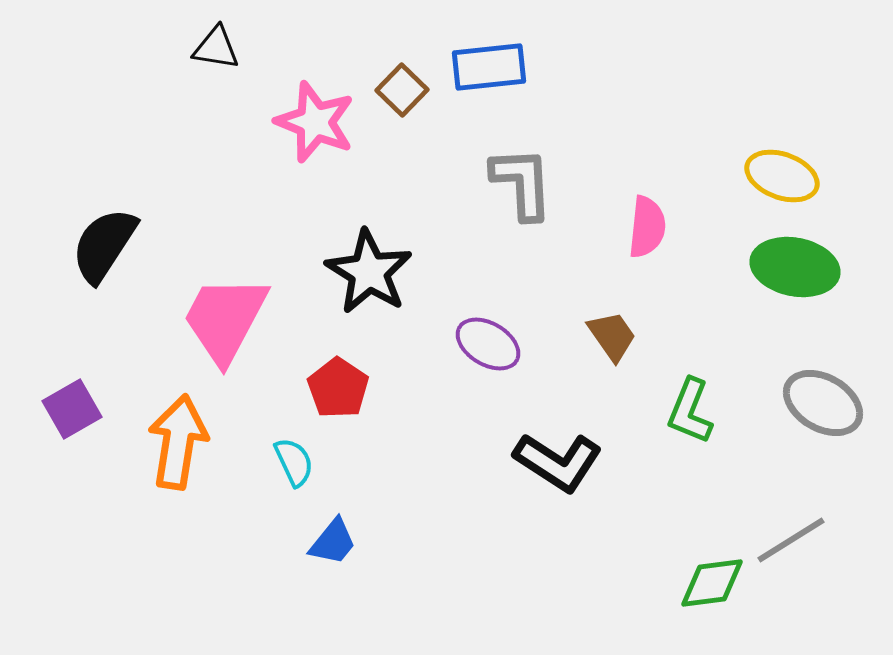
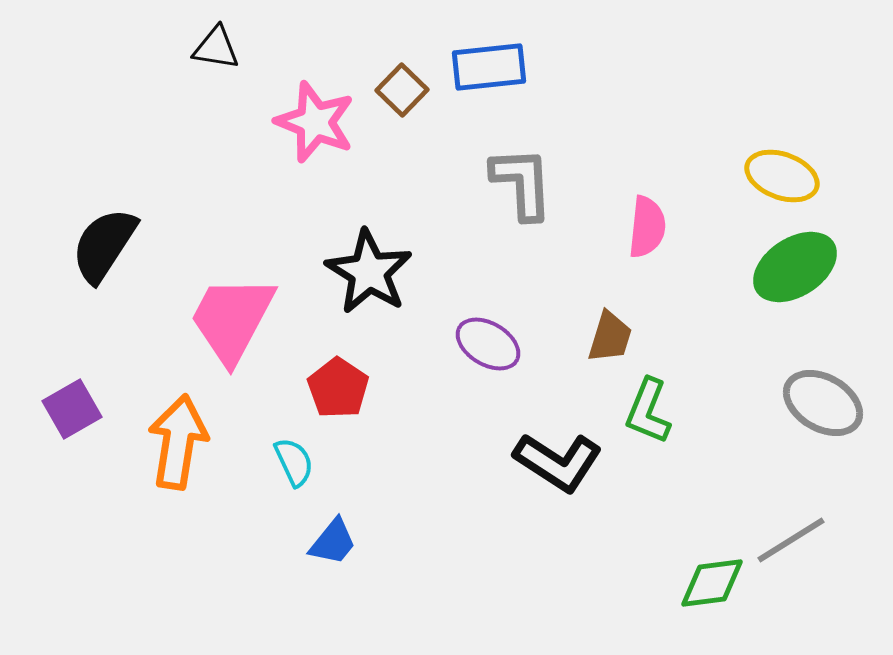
green ellipse: rotated 44 degrees counterclockwise
pink trapezoid: moved 7 px right
brown trapezoid: moved 2 px left, 1 px down; rotated 52 degrees clockwise
green L-shape: moved 42 px left
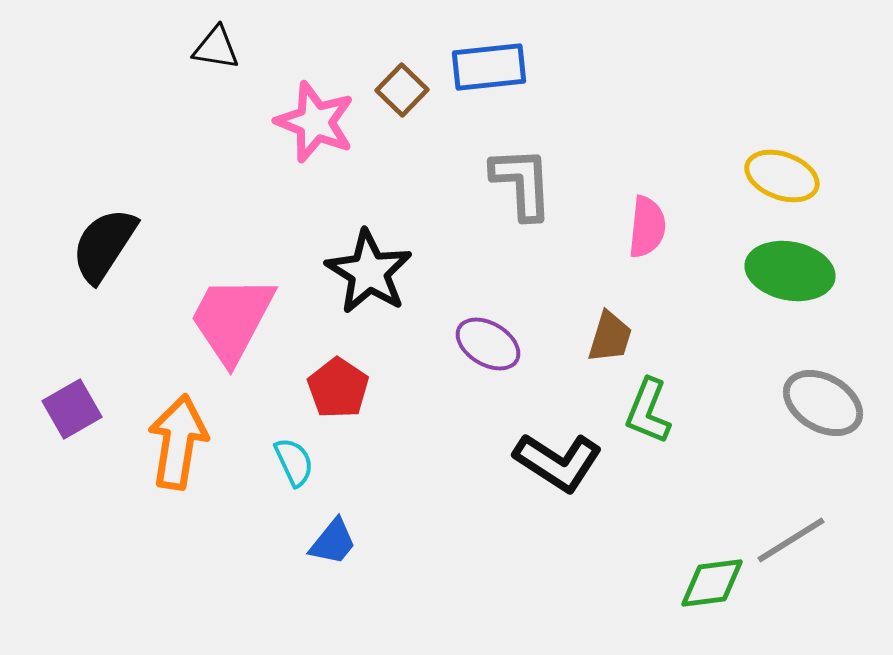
green ellipse: moved 5 px left, 4 px down; rotated 44 degrees clockwise
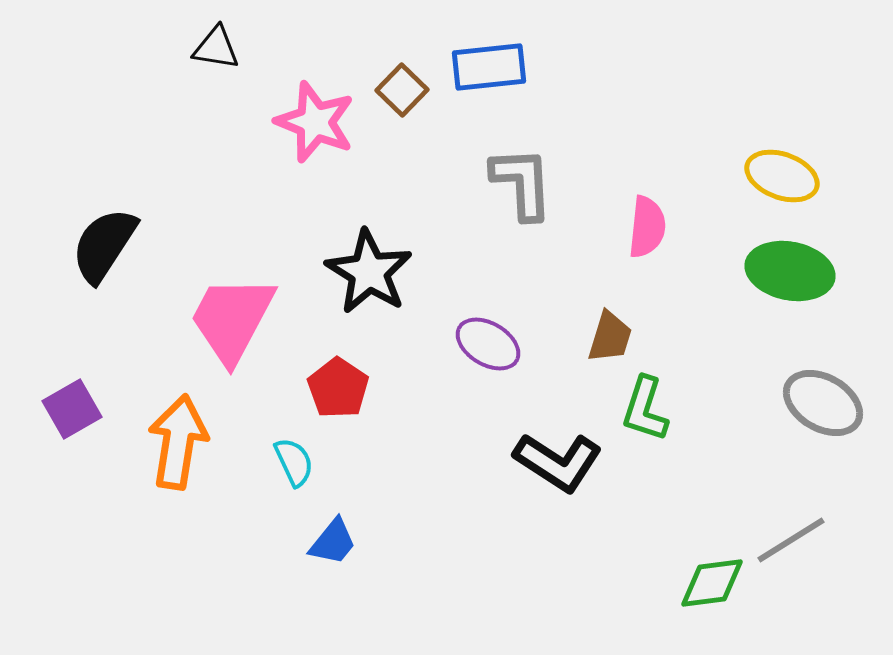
green L-shape: moved 3 px left, 2 px up; rotated 4 degrees counterclockwise
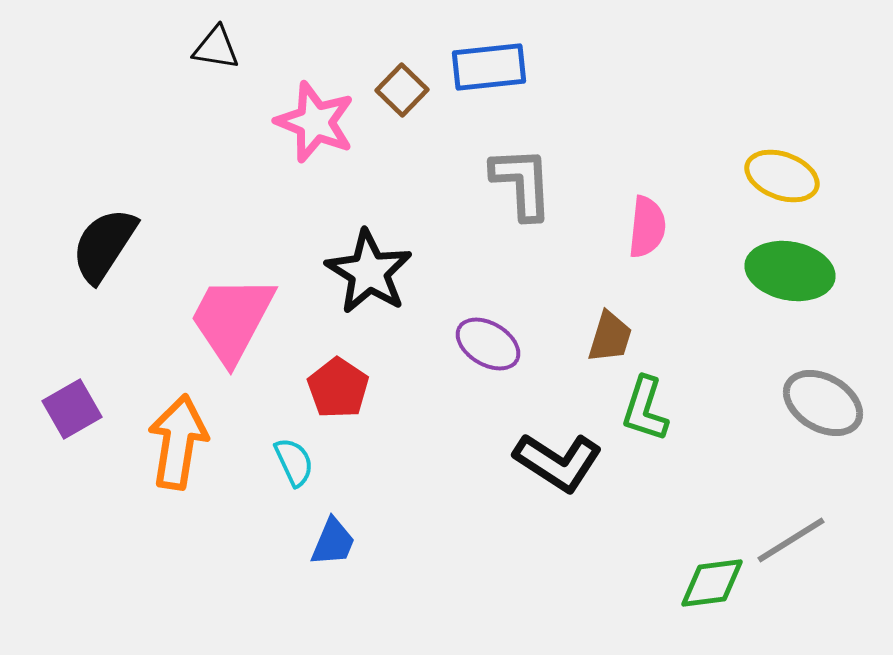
blue trapezoid: rotated 16 degrees counterclockwise
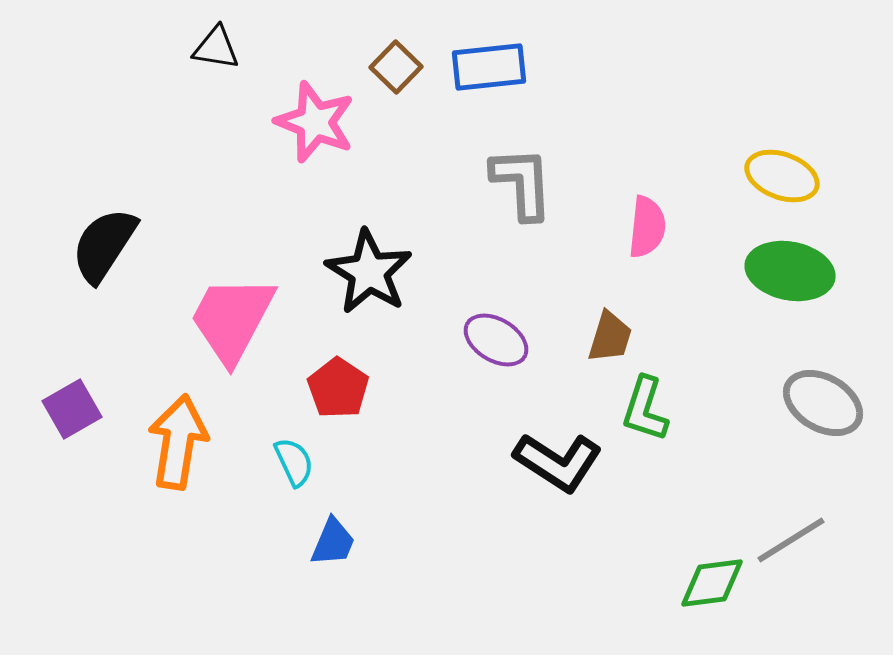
brown square: moved 6 px left, 23 px up
purple ellipse: moved 8 px right, 4 px up
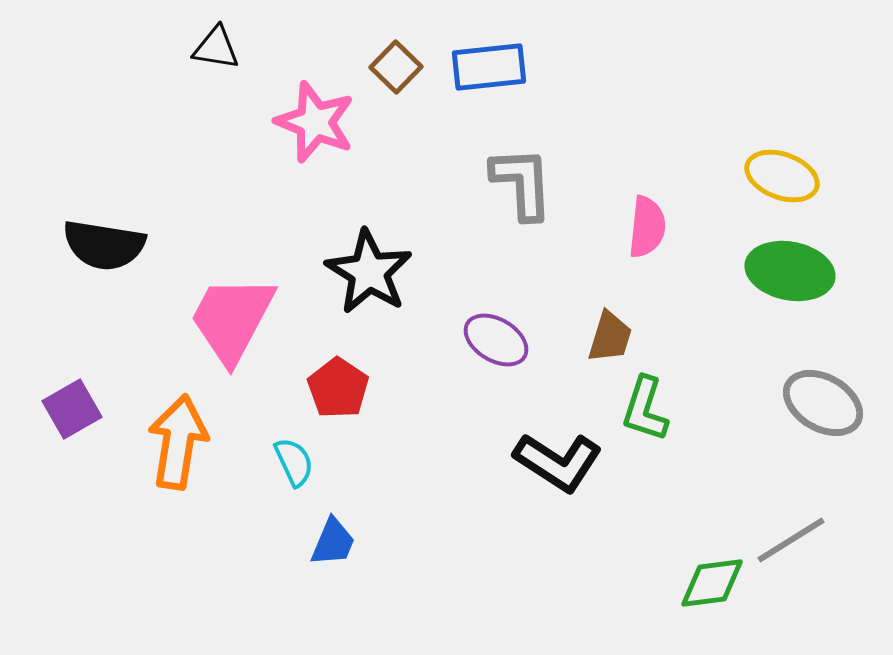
black semicircle: rotated 114 degrees counterclockwise
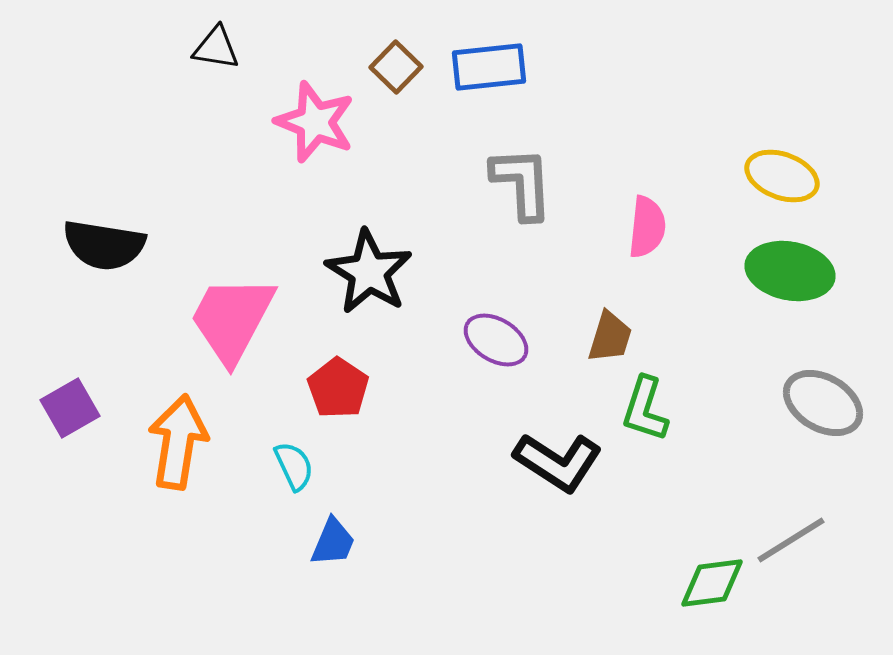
purple square: moved 2 px left, 1 px up
cyan semicircle: moved 4 px down
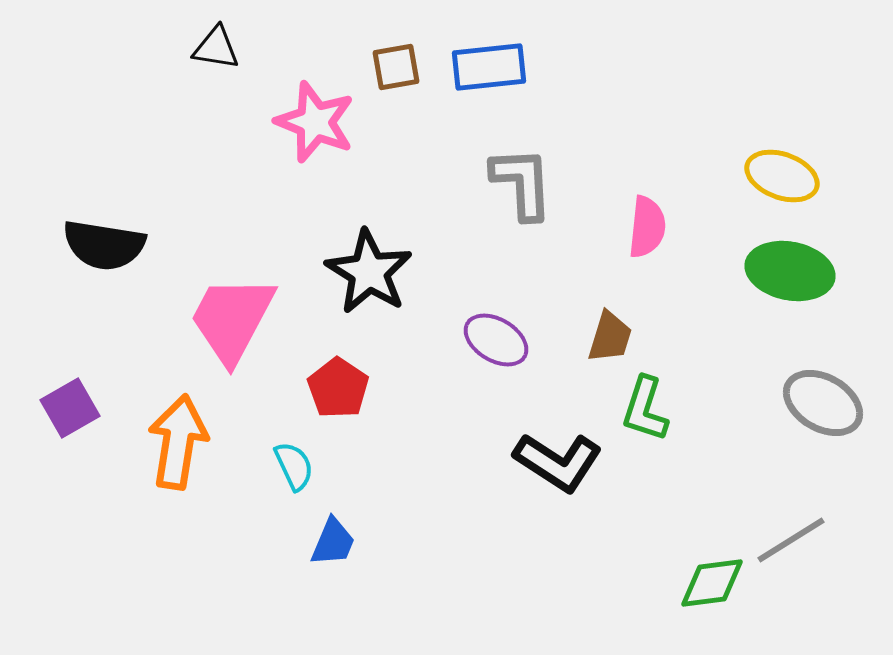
brown square: rotated 36 degrees clockwise
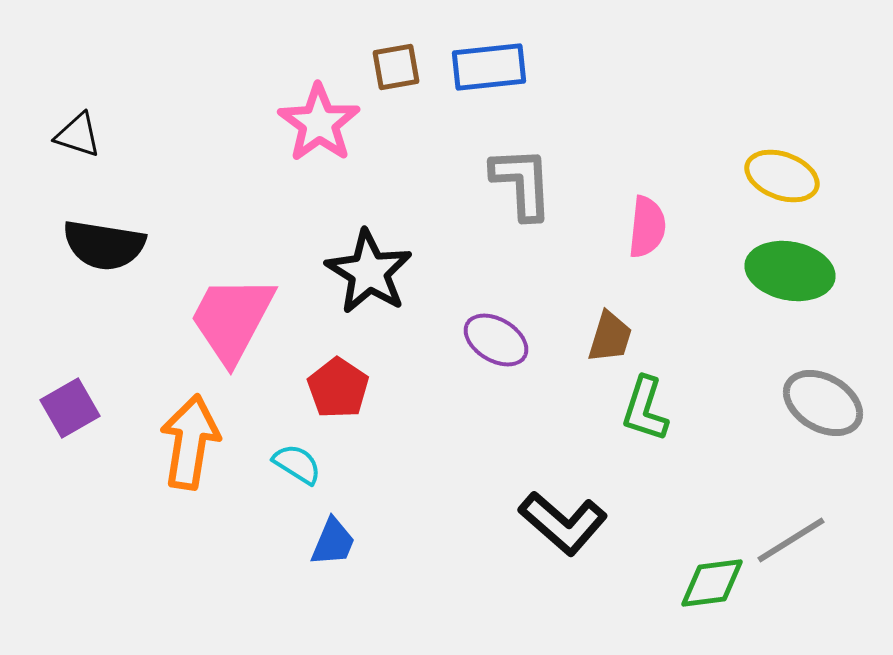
black triangle: moved 138 px left, 87 px down; rotated 9 degrees clockwise
pink star: moved 4 px right, 1 px down; rotated 14 degrees clockwise
orange arrow: moved 12 px right
black L-shape: moved 5 px right, 61 px down; rotated 8 degrees clockwise
cyan semicircle: moved 3 px right, 2 px up; rotated 33 degrees counterclockwise
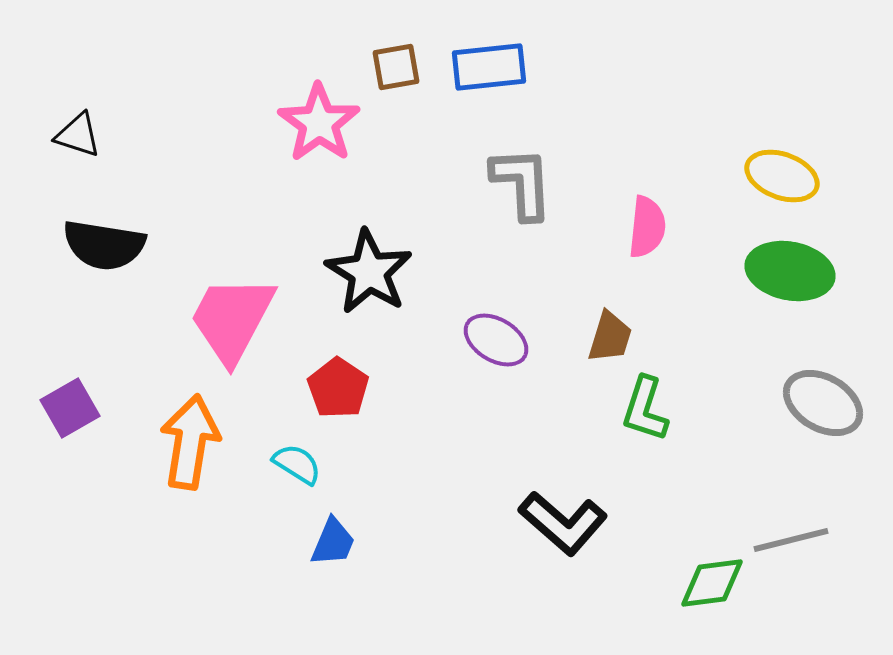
gray line: rotated 18 degrees clockwise
